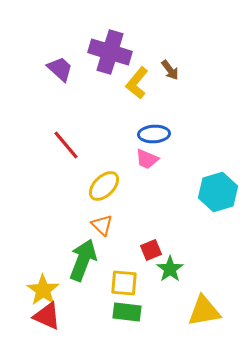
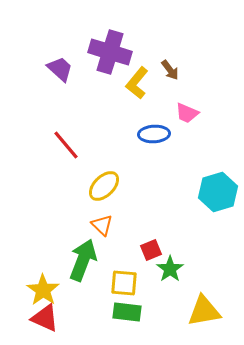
pink trapezoid: moved 40 px right, 46 px up
red triangle: moved 2 px left, 2 px down
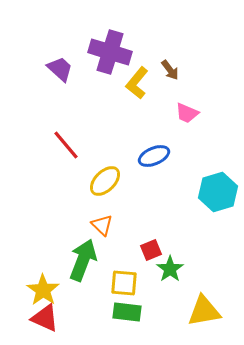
blue ellipse: moved 22 px down; rotated 20 degrees counterclockwise
yellow ellipse: moved 1 px right, 5 px up
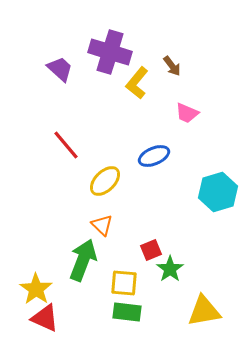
brown arrow: moved 2 px right, 4 px up
yellow star: moved 7 px left, 1 px up
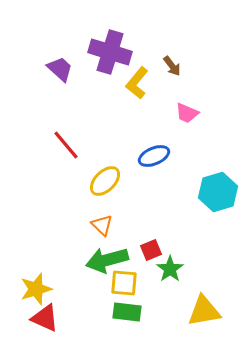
green arrow: moved 24 px right; rotated 126 degrees counterclockwise
yellow star: rotated 20 degrees clockwise
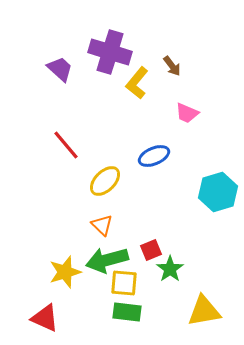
yellow star: moved 29 px right, 17 px up
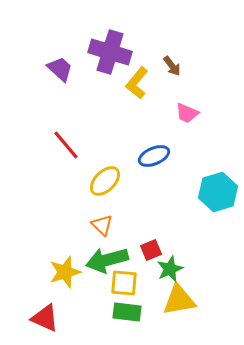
green star: rotated 12 degrees clockwise
yellow triangle: moved 25 px left, 11 px up
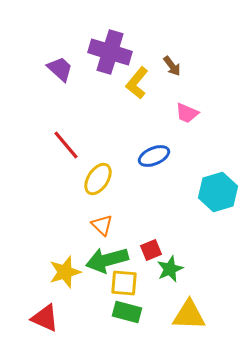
yellow ellipse: moved 7 px left, 2 px up; rotated 12 degrees counterclockwise
yellow triangle: moved 10 px right, 15 px down; rotated 12 degrees clockwise
green rectangle: rotated 8 degrees clockwise
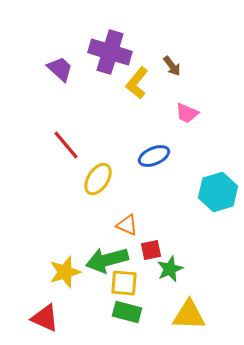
orange triangle: moved 25 px right; rotated 20 degrees counterclockwise
red square: rotated 10 degrees clockwise
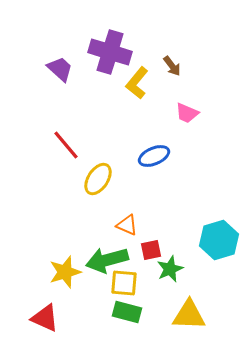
cyan hexagon: moved 1 px right, 48 px down
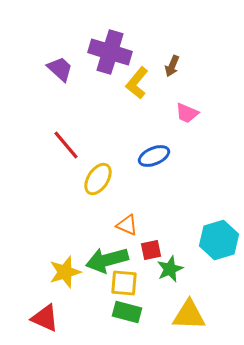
brown arrow: rotated 60 degrees clockwise
